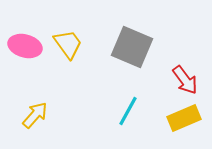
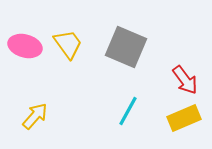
gray square: moved 6 px left
yellow arrow: moved 1 px down
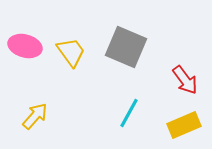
yellow trapezoid: moved 3 px right, 8 px down
cyan line: moved 1 px right, 2 px down
yellow rectangle: moved 7 px down
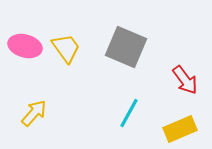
yellow trapezoid: moved 5 px left, 4 px up
yellow arrow: moved 1 px left, 3 px up
yellow rectangle: moved 4 px left, 4 px down
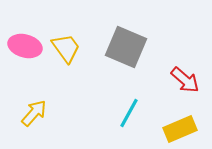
red arrow: rotated 12 degrees counterclockwise
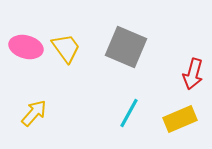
pink ellipse: moved 1 px right, 1 px down
red arrow: moved 8 px right, 6 px up; rotated 64 degrees clockwise
yellow rectangle: moved 10 px up
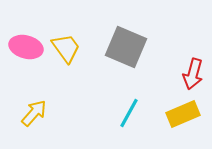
yellow rectangle: moved 3 px right, 5 px up
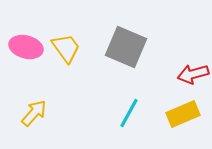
red arrow: rotated 60 degrees clockwise
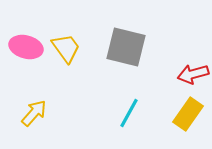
gray square: rotated 9 degrees counterclockwise
yellow rectangle: moved 5 px right; rotated 32 degrees counterclockwise
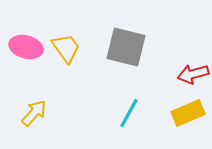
yellow rectangle: moved 1 px up; rotated 32 degrees clockwise
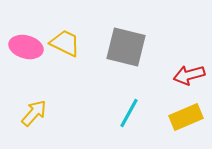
yellow trapezoid: moved 1 px left, 5 px up; rotated 28 degrees counterclockwise
red arrow: moved 4 px left, 1 px down
yellow rectangle: moved 2 px left, 4 px down
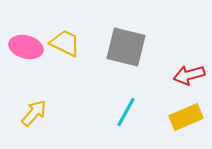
cyan line: moved 3 px left, 1 px up
